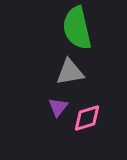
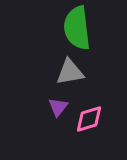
green semicircle: rotated 6 degrees clockwise
pink diamond: moved 2 px right, 1 px down
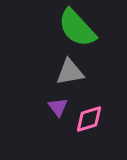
green semicircle: rotated 36 degrees counterclockwise
purple triangle: rotated 15 degrees counterclockwise
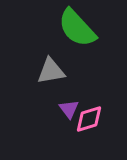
gray triangle: moved 19 px left, 1 px up
purple triangle: moved 11 px right, 2 px down
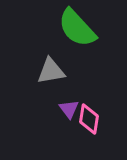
pink diamond: rotated 64 degrees counterclockwise
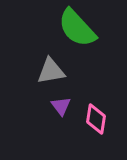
purple triangle: moved 8 px left, 3 px up
pink diamond: moved 7 px right
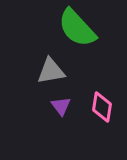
pink diamond: moved 6 px right, 12 px up
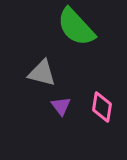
green semicircle: moved 1 px left, 1 px up
gray triangle: moved 9 px left, 2 px down; rotated 24 degrees clockwise
